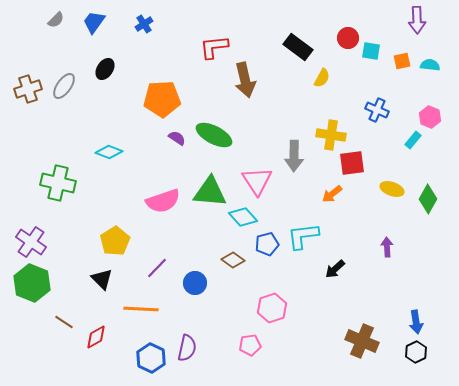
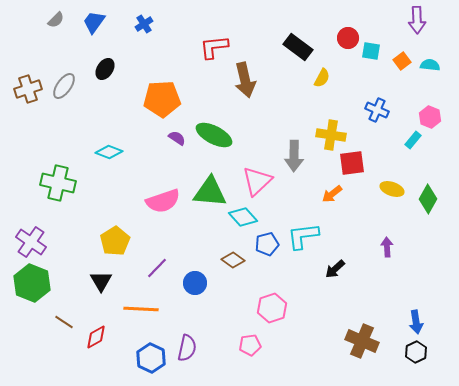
orange square at (402, 61): rotated 24 degrees counterclockwise
pink triangle at (257, 181): rotated 20 degrees clockwise
black triangle at (102, 279): moved 1 px left, 2 px down; rotated 15 degrees clockwise
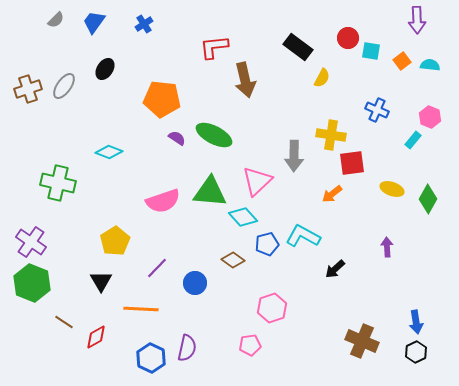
orange pentagon at (162, 99): rotated 9 degrees clockwise
cyan L-shape at (303, 236): rotated 36 degrees clockwise
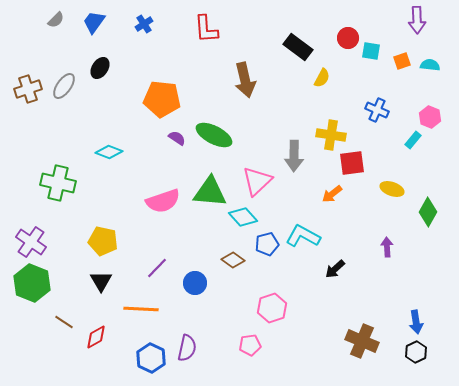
red L-shape at (214, 47): moved 8 px left, 18 px up; rotated 88 degrees counterclockwise
orange square at (402, 61): rotated 18 degrees clockwise
black ellipse at (105, 69): moved 5 px left, 1 px up
green diamond at (428, 199): moved 13 px down
yellow pentagon at (115, 241): moved 12 px left; rotated 28 degrees counterclockwise
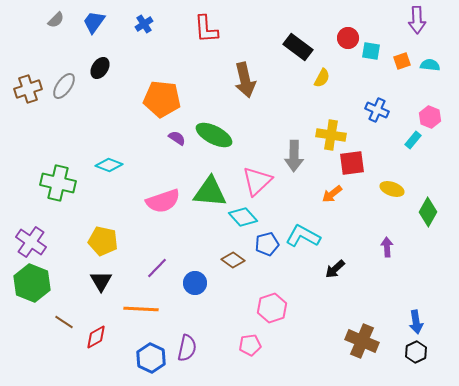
cyan diamond at (109, 152): moved 13 px down
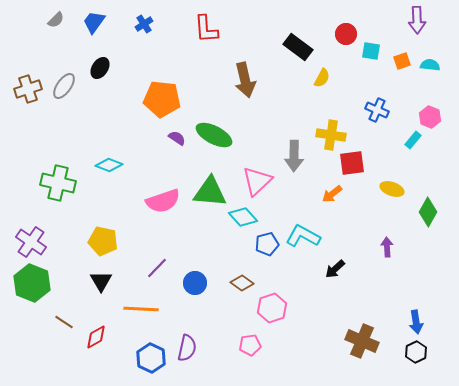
red circle at (348, 38): moved 2 px left, 4 px up
brown diamond at (233, 260): moved 9 px right, 23 px down
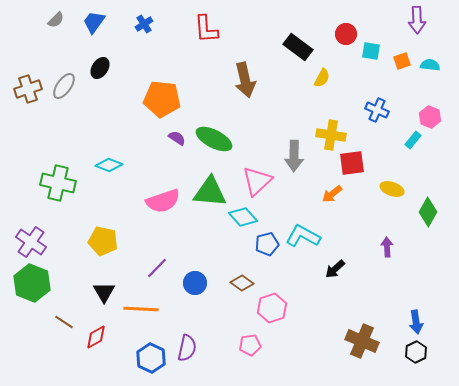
green ellipse at (214, 135): moved 4 px down
black triangle at (101, 281): moved 3 px right, 11 px down
